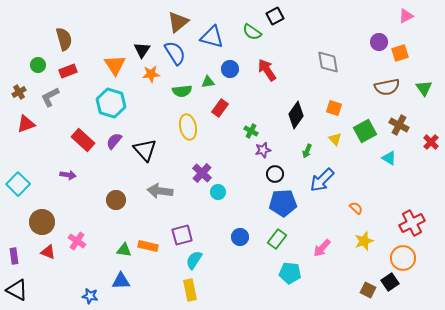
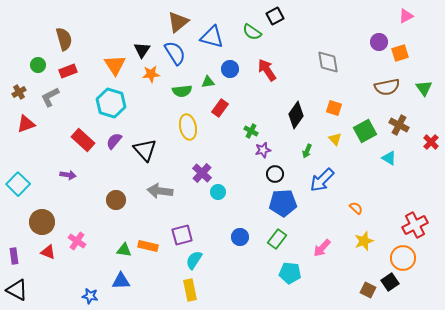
red cross at (412, 223): moved 3 px right, 2 px down
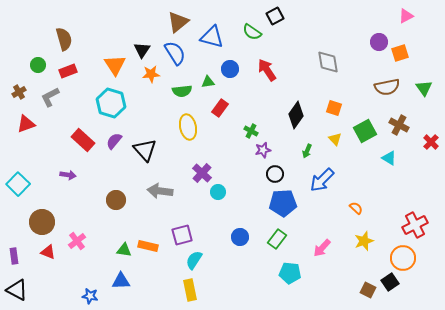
pink cross at (77, 241): rotated 18 degrees clockwise
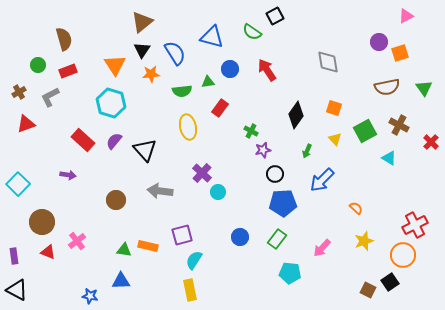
brown triangle at (178, 22): moved 36 px left
orange circle at (403, 258): moved 3 px up
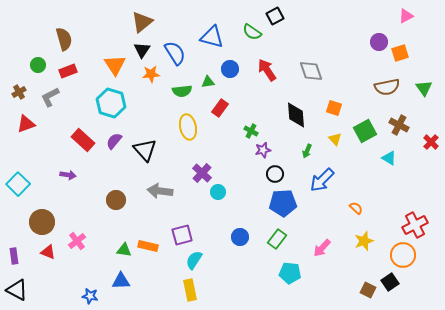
gray diamond at (328, 62): moved 17 px left, 9 px down; rotated 10 degrees counterclockwise
black diamond at (296, 115): rotated 40 degrees counterclockwise
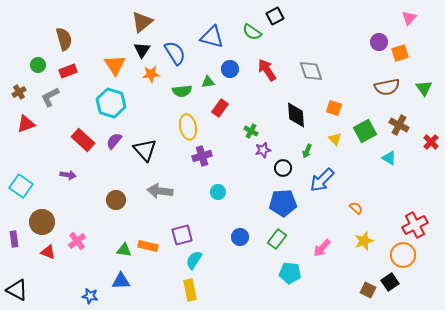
pink triangle at (406, 16): moved 3 px right, 2 px down; rotated 21 degrees counterclockwise
purple cross at (202, 173): moved 17 px up; rotated 30 degrees clockwise
black circle at (275, 174): moved 8 px right, 6 px up
cyan square at (18, 184): moved 3 px right, 2 px down; rotated 10 degrees counterclockwise
purple rectangle at (14, 256): moved 17 px up
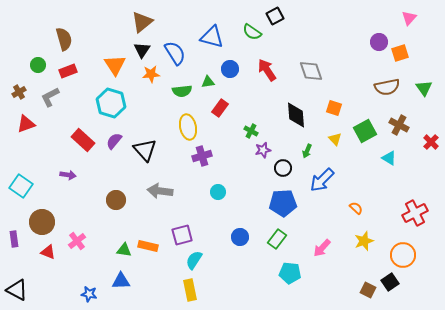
red cross at (415, 225): moved 12 px up
blue star at (90, 296): moved 1 px left, 2 px up
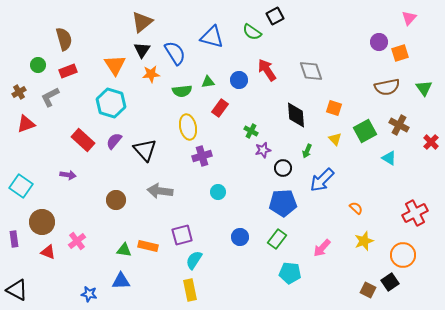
blue circle at (230, 69): moved 9 px right, 11 px down
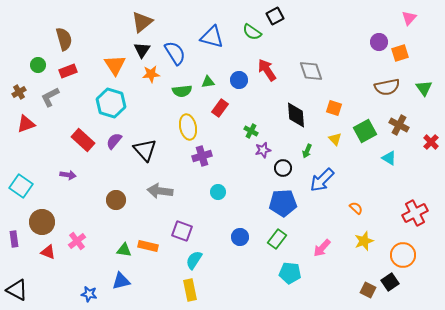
purple square at (182, 235): moved 4 px up; rotated 35 degrees clockwise
blue triangle at (121, 281): rotated 12 degrees counterclockwise
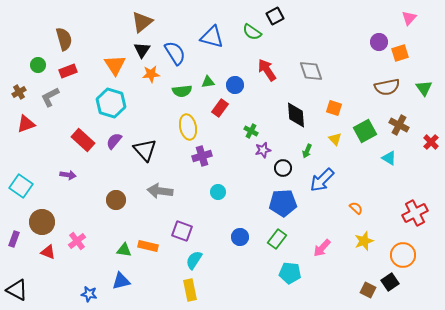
blue circle at (239, 80): moved 4 px left, 5 px down
purple rectangle at (14, 239): rotated 28 degrees clockwise
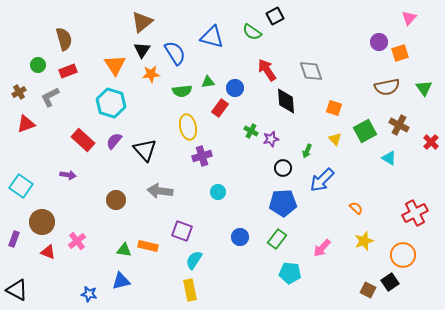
blue circle at (235, 85): moved 3 px down
black diamond at (296, 115): moved 10 px left, 14 px up
purple star at (263, 150): moved 8 px right, 11 px up
